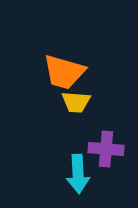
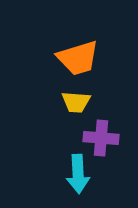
orange trapezoid: moved 14 px right, 14 px up; rotated 33 degrees counterclockwise
purple cross: moved 5 px left, 11 px up
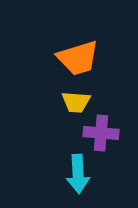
purple cross: moved 5 px up
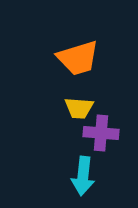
yellow trapezoid: moved 3 px right, 6 px down
cyan arrow: moved 5 px right, 2 px down; rotated 9 degrees clockwise
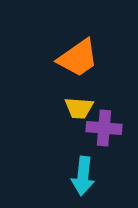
orange trapezoid: rotated 18 degrees counterclockwise
purple cross: moved 3 px right, 5 px up
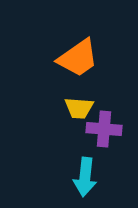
purple cross: moved 1 px down
cyan arrow: moved 2 px right, 1 px down
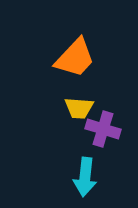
orange trapezoid: moved 3 px left; rotated 12 degrees counterclockwise
purple cross: moved 1 px left; rotated 12 degrees clockwise
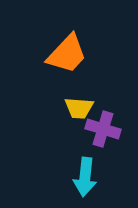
orange trapezoid: moved 8 px left, 4 px up
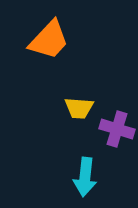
orange trapezoid: moved 18 px left, 14 px up
purple cross: moved 14 px right
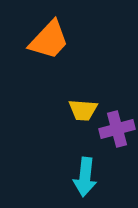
yellow trapezoid: moved 4 px right, 2 px down
purple cross: rotated 32 degrees counterclockwise
